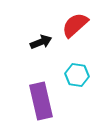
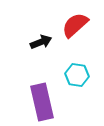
purple rectangle: moved 1 px right, 1 px down
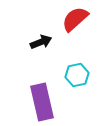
red semicircle: moved 6 px up
cyan hexagon: rotated 20 degrees counterclockwise
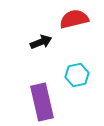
red semicircle: moved 1 px left; rotated 28 degrees clockwise
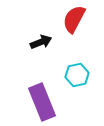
red semicircle: rotated 48 degrees counterclockwise
purple rectangle: rotated 9 degrees counterclockwise
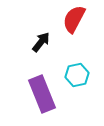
black arrow: rotated 30 degrees counterclockwise
purple rectangle: moved 8 px up
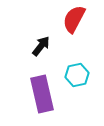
black arrow: moved 4 px down
purple rectangle: rotated 9 degrees clockwise
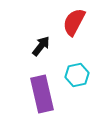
red semicircle: moved 3 px down
